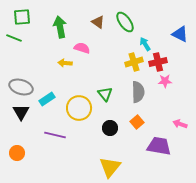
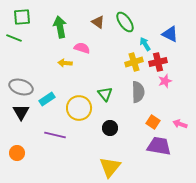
blue triangle: moved 10 px left
pink star: rotated 16 degrees counterclockwise
orange square: moved 16 px right; rotated 16 degrees counterclockwise
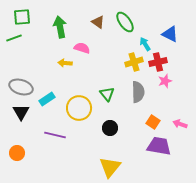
green line: rotated 42 degrees counterclockwise
green triangle: moved 2 px right
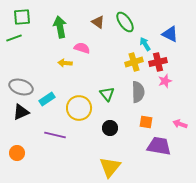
black triangle: rotated 36 degrees clockwise
orange square: moved 7 px left; rotated 24 degrees counterclockwise
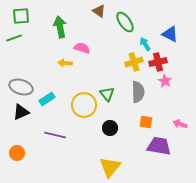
green square: moved 1 px left, 1 px up
brown triangle: moved 1 px right, 11 px up
pink star: rotated 24 degrees counterclockwise
yellow circle: moved 5 px right, 3 px up
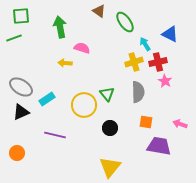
gray ellipse: rotated 15 degrees clockwise
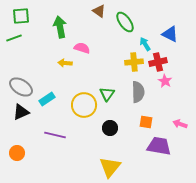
yellow cross: rotated 12 degrees clockwise
green triangle: rotated 14 degrees clockwise
